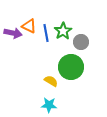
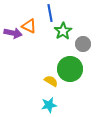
blue line: moved 4 px right, 20 px up
gray circle: moved 2 px right, 2 px down
green circle: moved 1 px left, 2 px down
cyan star: rotated 14 degrees counterclockwise
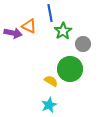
cyan star: rotated 14 degrees counterclockwise
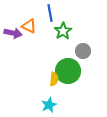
gray circle: moved 7 px down
green circle: moved 2 px left, 2 px down
yellow semicircle: moved 3 px right, 2 px up; rotated 64 degrees clockwise
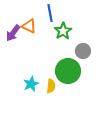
purple arrow: rotated 114 degrees clockwise
yellow semicircle: moved 3 px left, 7 px down
cyan star: moved 18 px left, 21 px up
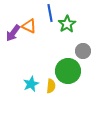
green star: moved 4 px right, 7 px up
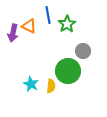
blue line: moved 2 px left, 2 px down
purple arrow: rotated 24 degrees counterclockwise
cyan star: rotated 21 degrees counterclockwise
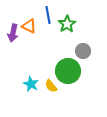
yellow semicircle: rotated 136 degrees clockwise
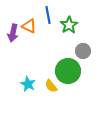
green star: moved 2 px right, 1 px down
cyan star: moved 3 px left
